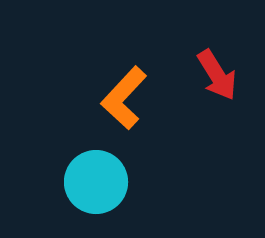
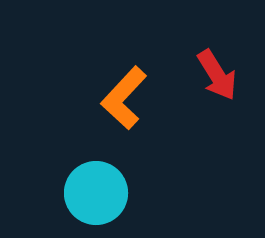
cyan circle: moved 11 px down
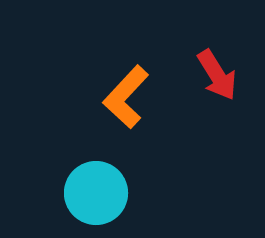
orange L-shape: moved 2 px right, 1 px up
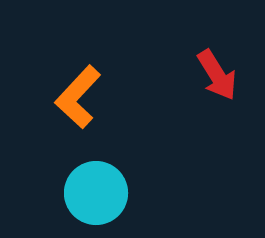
orange L-shape: moved 48 px left
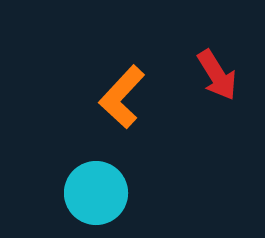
orange L-shape: moved 44 px right
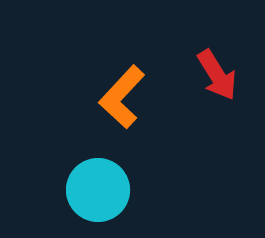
cyan circle: moved 2 px right, 3 px up
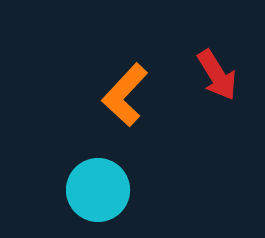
orange L-shape: moved 3 px right, 2 px up
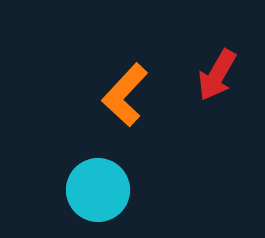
red arrow: rotated 62 degrees clockwise
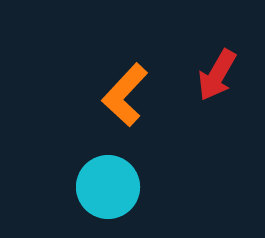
cyan circle: moved 10 px right, 3 px up
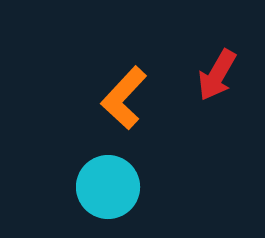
orange L-shape: moved 1 px left, 3 px down
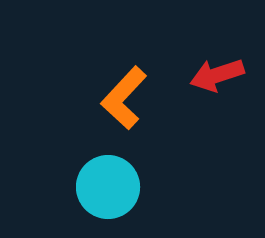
red arrow: rotated 42 degrees clockwise
